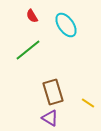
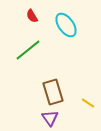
purple triangle: rotated 24 degrees clockwise
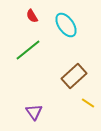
brown rectangle: moved 21 px right, 16 px up; rotated 65 degrees clockwise
purple triangle: moved 16 px left, 6 px up
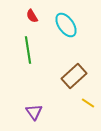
green line: rotated 60 degrees counterclockwise
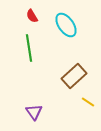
green line: moved 1 px right, 2 px up
yellow line: moved 1 px up
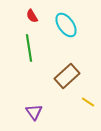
brown rectangle: moved 7 px left
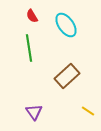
yellow line: moved 9 px down
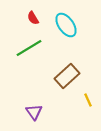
red semicircle: moved 1 px right, 2 px down
green line: rotated 68 degrees clockwise
yellow line: moved 11 px up; rotated 32 degrees clockwise
